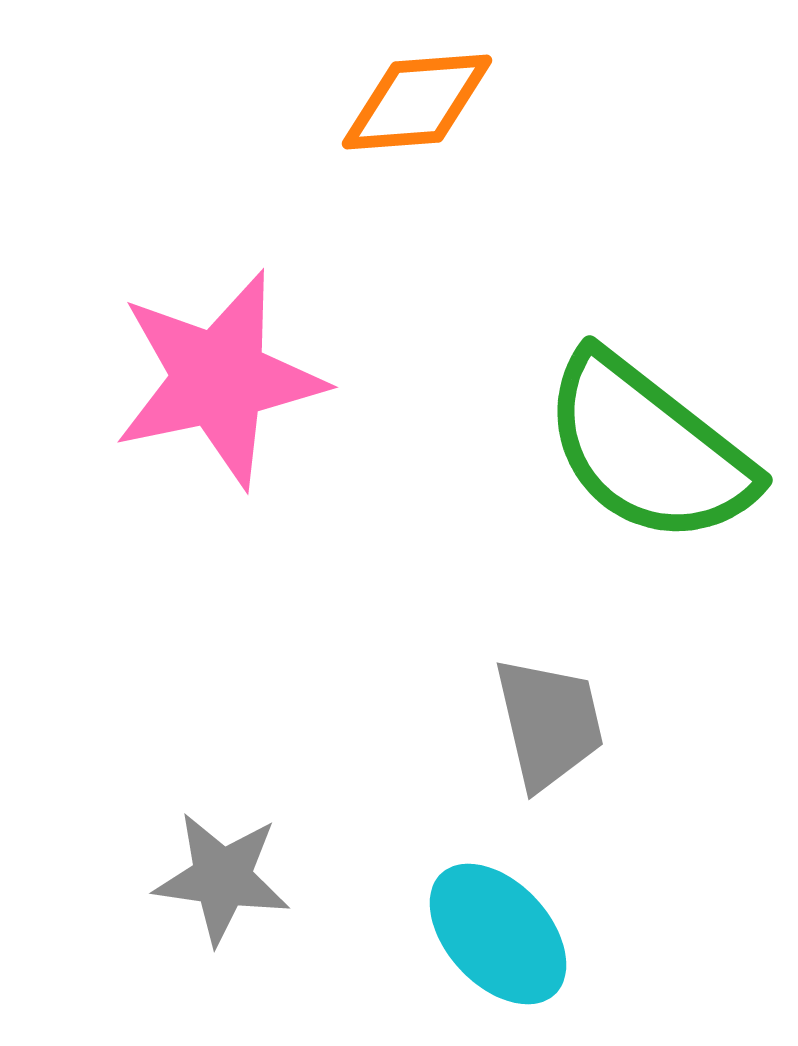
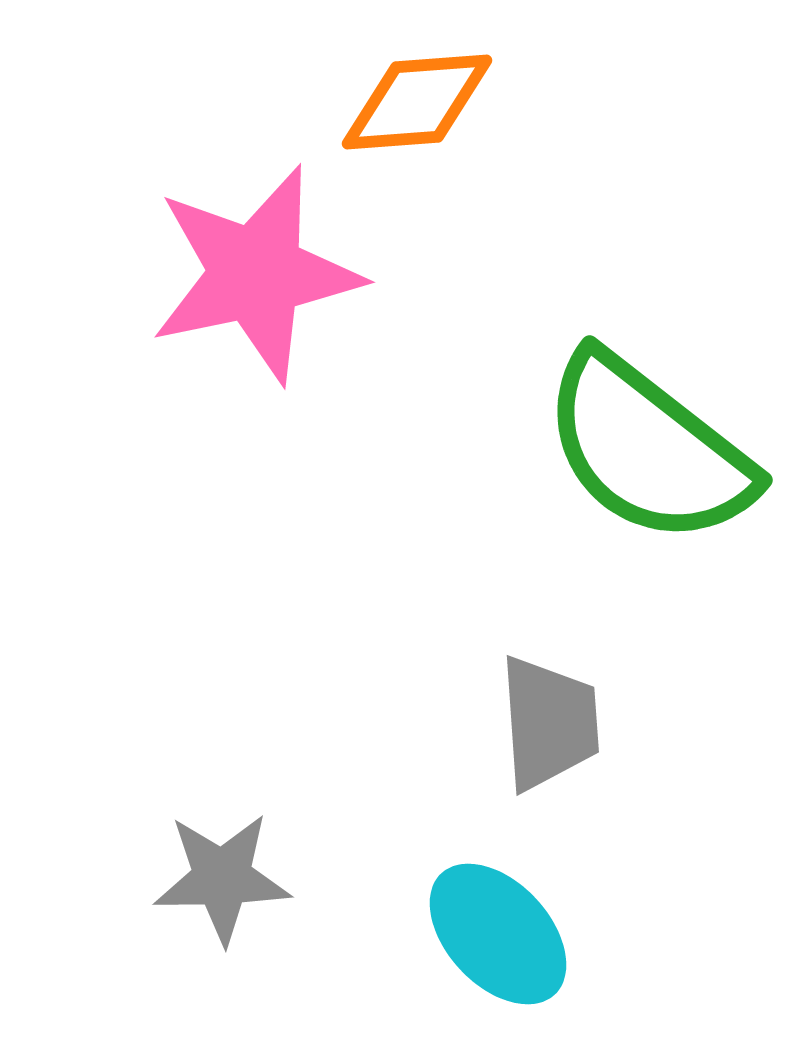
pink star: moved 37 px right, 105 px up
gray trapezoid: rotated 9 degrees clockwise
gray star: rotated 9 degrees counterclockwise
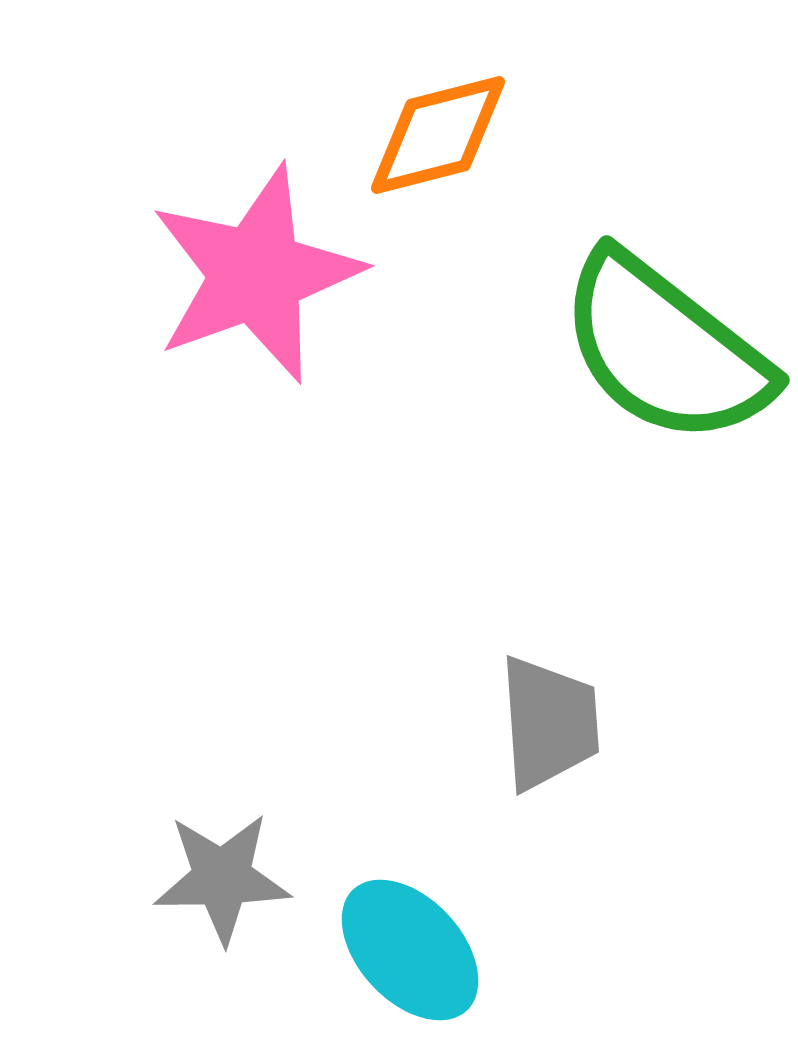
orange diamond: moved 21 px right, 33 px down; rotated 10 degrees counterclockwise
pink star: rotated 8 degrees counterclockwise
green semicircle: moved 17 px right, 100 px up
cyan ellipse: moved 88 px left, 16 px down
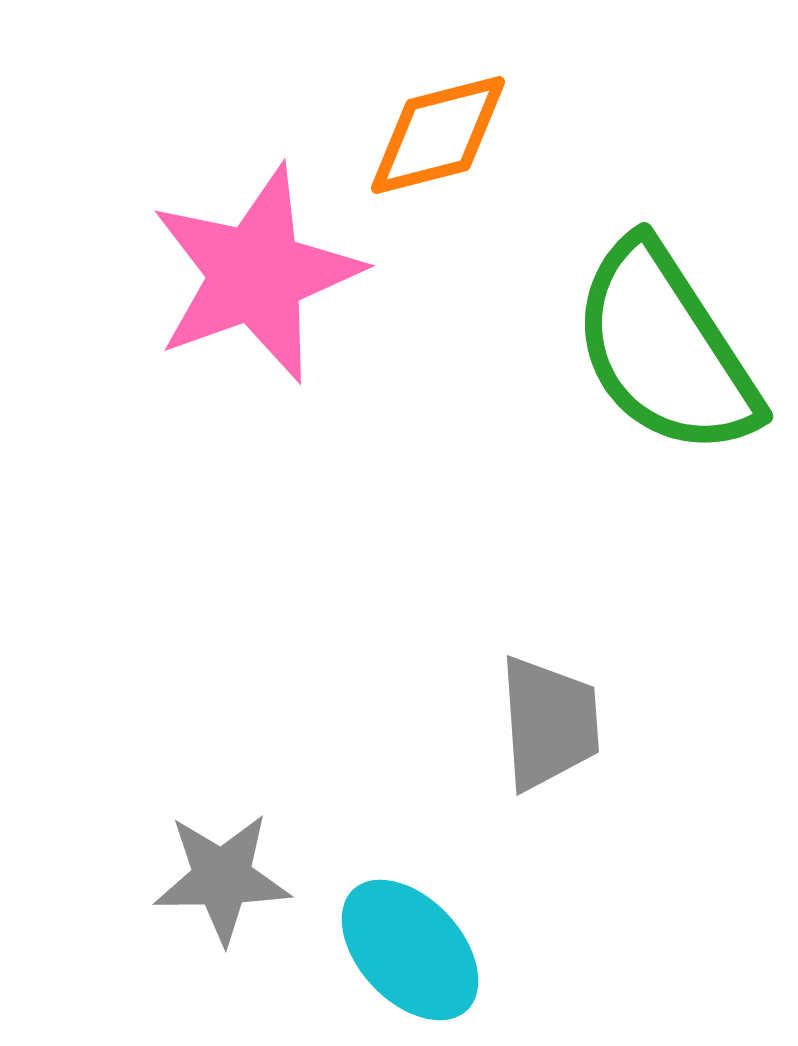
green semicircle: rotated 19 degrees clockwise
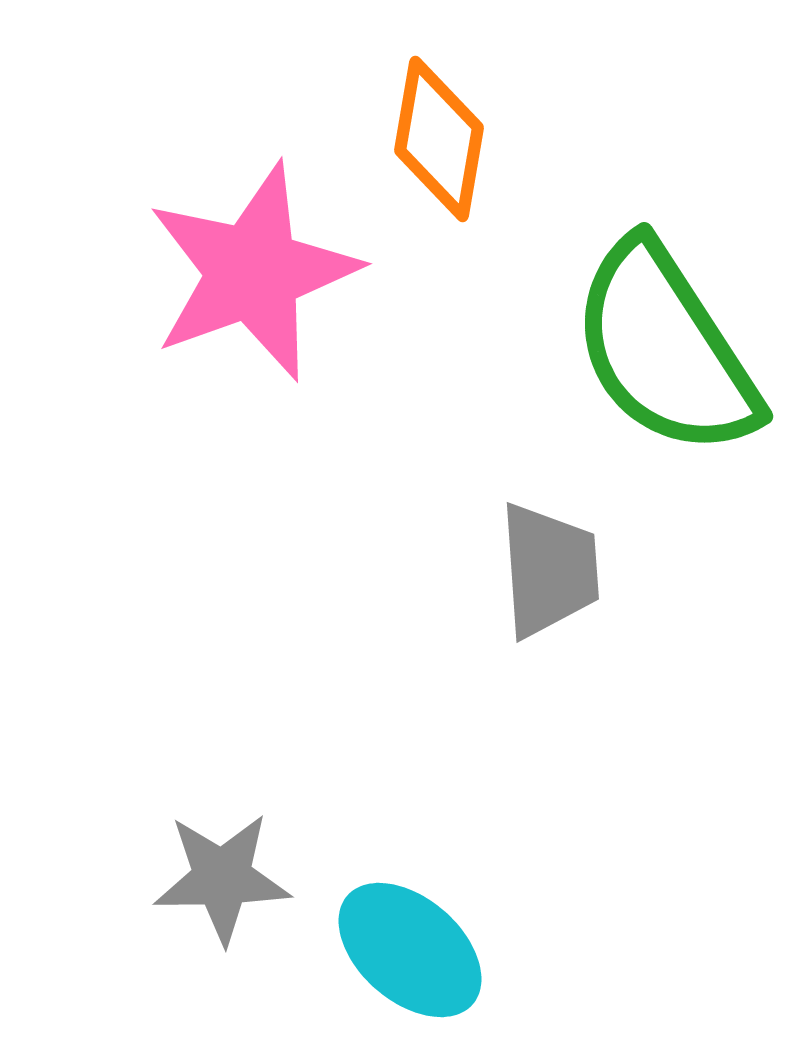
orange diamond: moved 1 px right, 4 px down; rotated 66 degrees counterclockwise
pink star: moved 3 px left, 2 px up
gray trapezoid: moved 153 px up
cyan ellipse: rotated 6 degrees counterclockwise
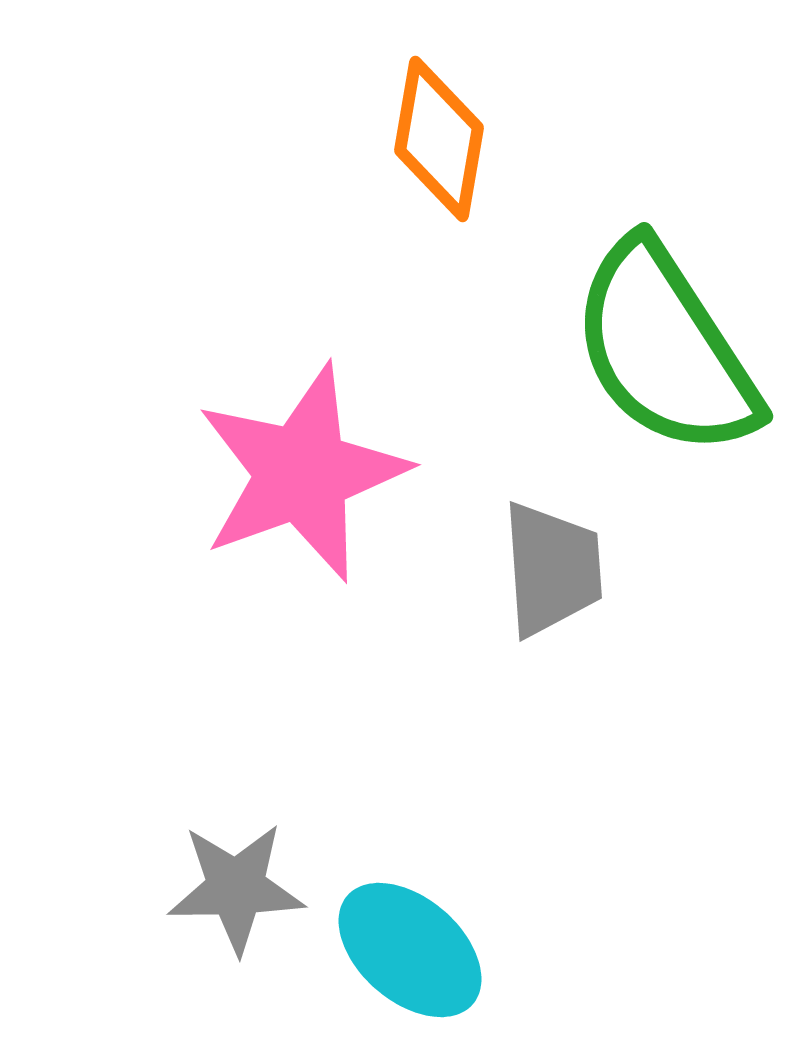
pink star: moved 49 px right, 201 px down
gray trapezoid: moved 3 px right, 1 px up
gray star: moved 14 px right, 10 px down
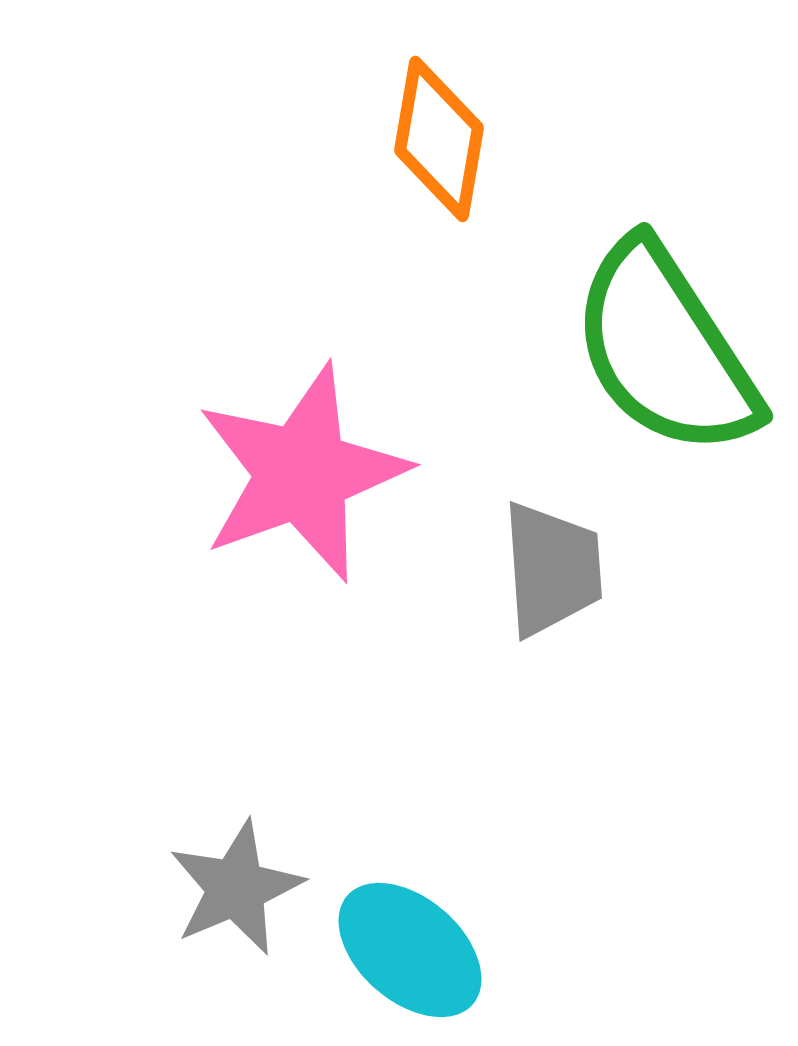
gray star: rotated 22 degrees counterclockwise
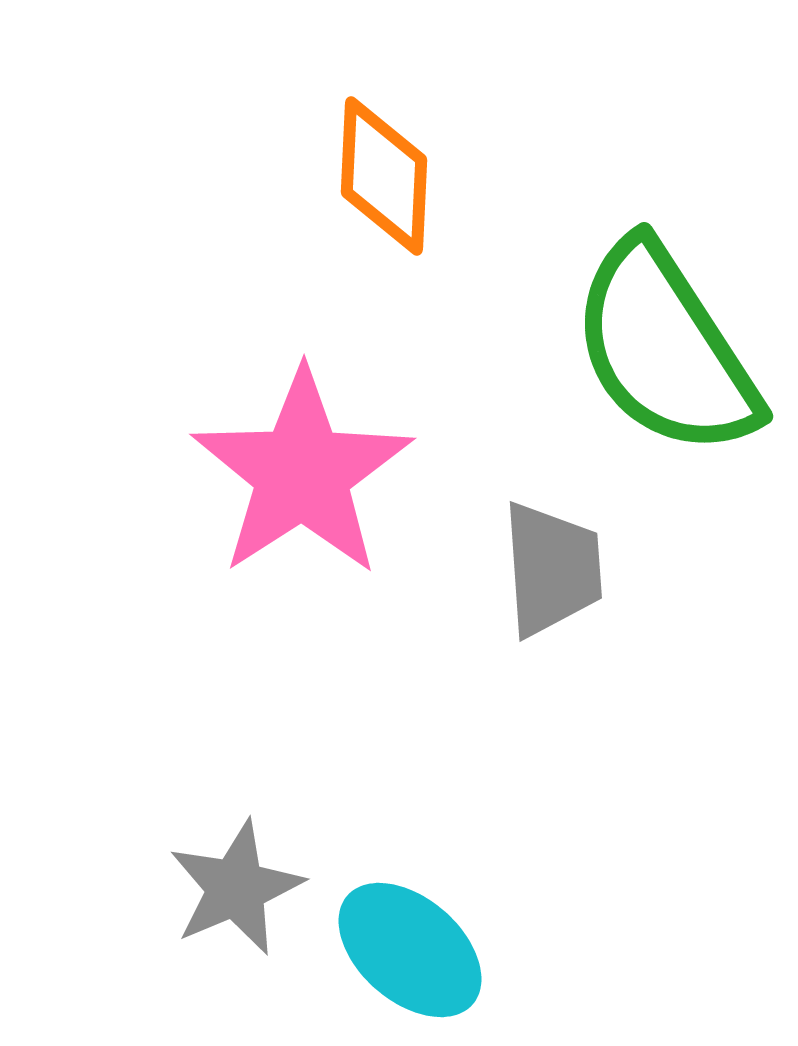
orange diamond: moved 55 px left, 37 px down; rotated 7 degrees counterclockwise
pink star: rotated 13 degrees counterclockwise
